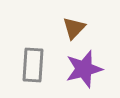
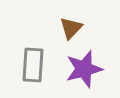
brown triangle: moved 3 px left
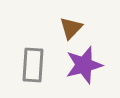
purple star: moved 4 px up
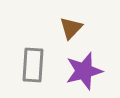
purple star: moved 6 px down
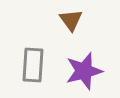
brown triangle: moved 8 px up; rotated 20 degrees counterclockwise
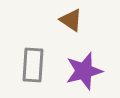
brown triangle: rotated 20 degrees counterclockwise
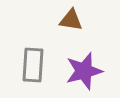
brown triangle: rotated 25 degrees counterclockwise
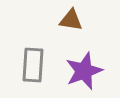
purple star: rotated 6 degrees counterclockwise
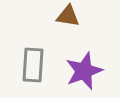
brown triangle: moved 3 px left, 4 px up
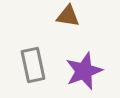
gray rectangle: rotated 16 degrees counterclockwise
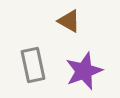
brown triangle: moved 1 px right, 5 px down; rotated 20 degrees clockwise
